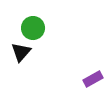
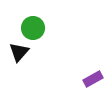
black triangle: moved 2 px left
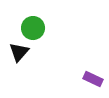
purple rectangle: rotated 54 degrees clockwise
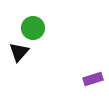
purple rectangle: rotated 42 degrees counterclockwise
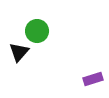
green circle: moved 4 px right, 3 px down
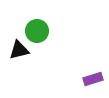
black triangle: moved 2 px up; rotated 35 degrees clockwise
